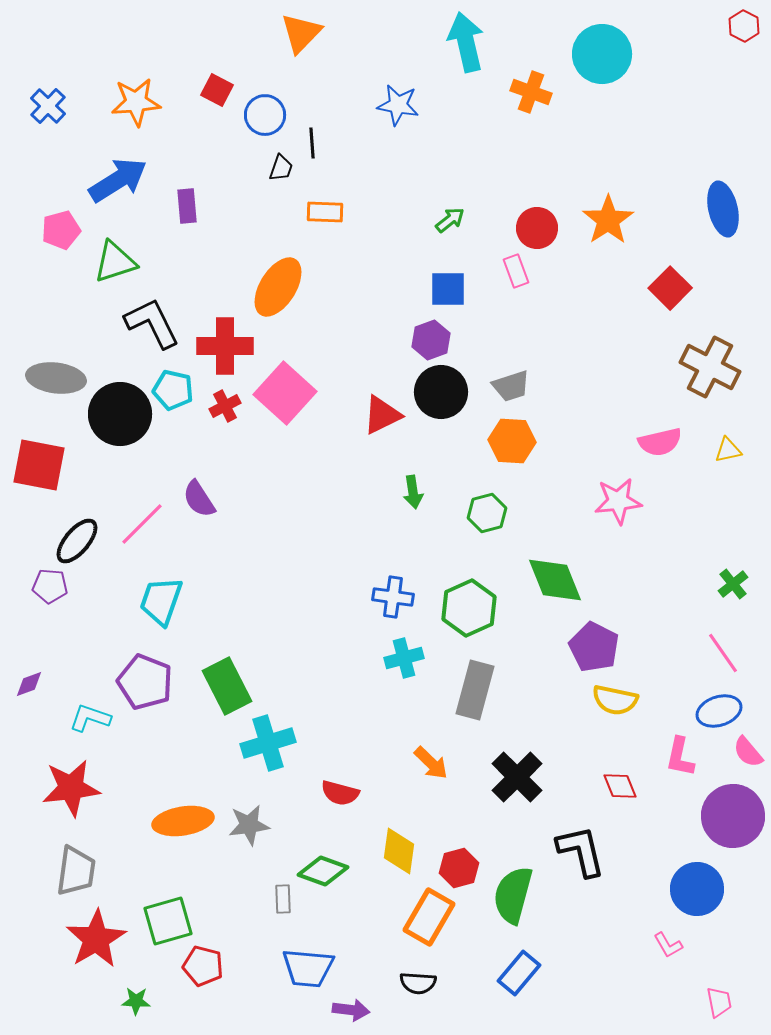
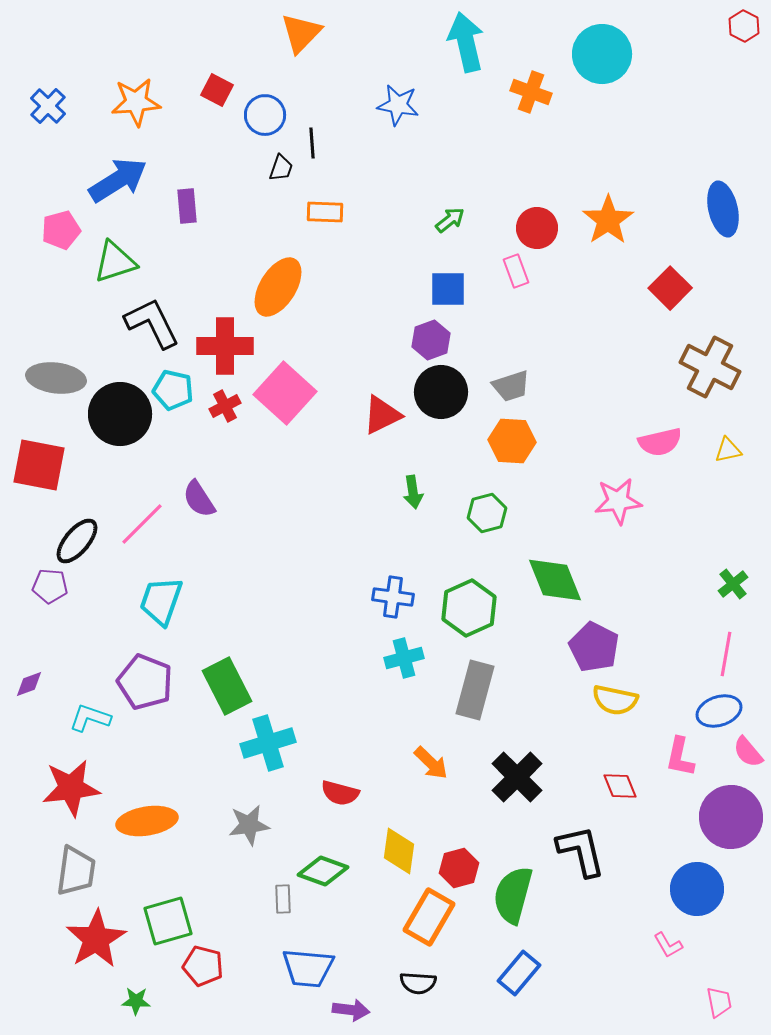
pink line at (723, 653): moved 3 px right, 1 px down; rotated 45 degrees clockwise
purple circle at (733, 816): moved 2 px left, 1 px down
orange ellipse at (183, 821): moved 36 px left
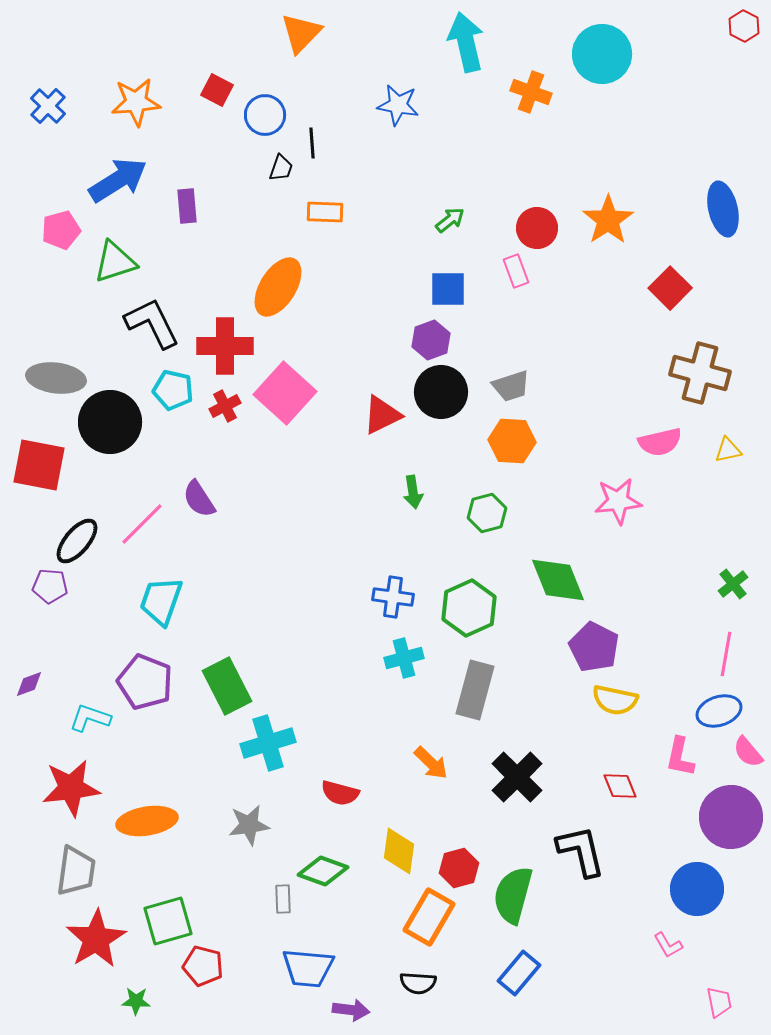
brown cross at (710, 367): moved 10 px left, 6 px down; rotated 12 degrees counterclockwise
black circle at (120, 414): moved 10 px left, 8 px down
green diamond at (555, 580): moved 3 px right
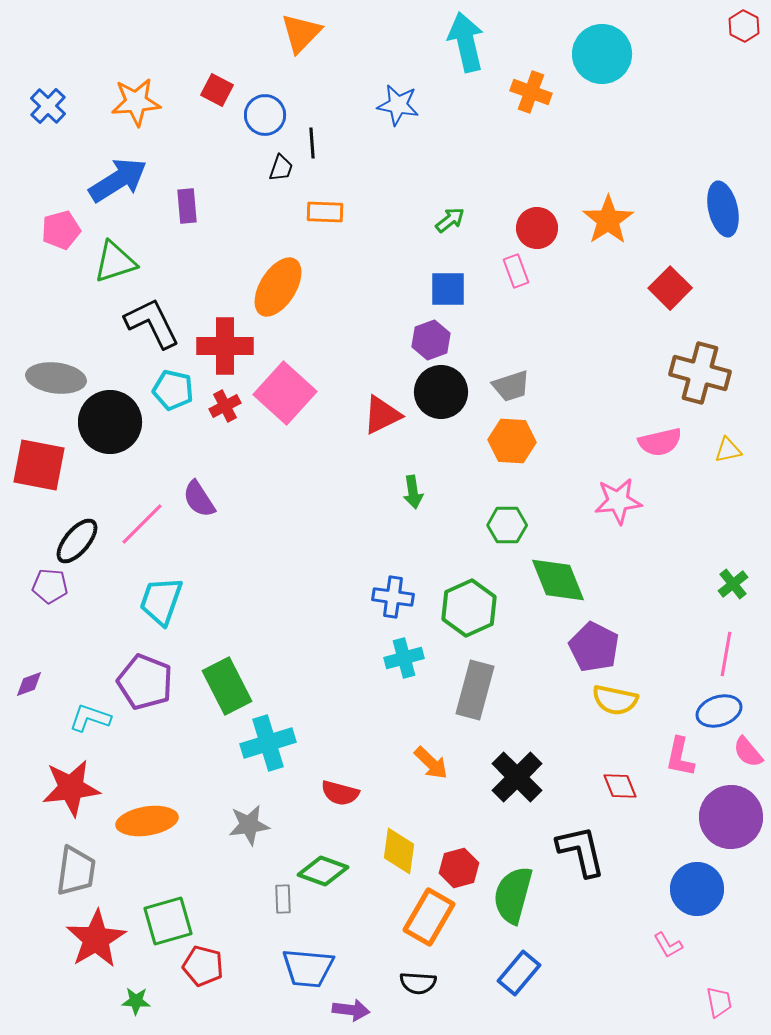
green hexagon at (487, 513): moved 20 px right, 12 px down; rotated 15 degrees clockwise
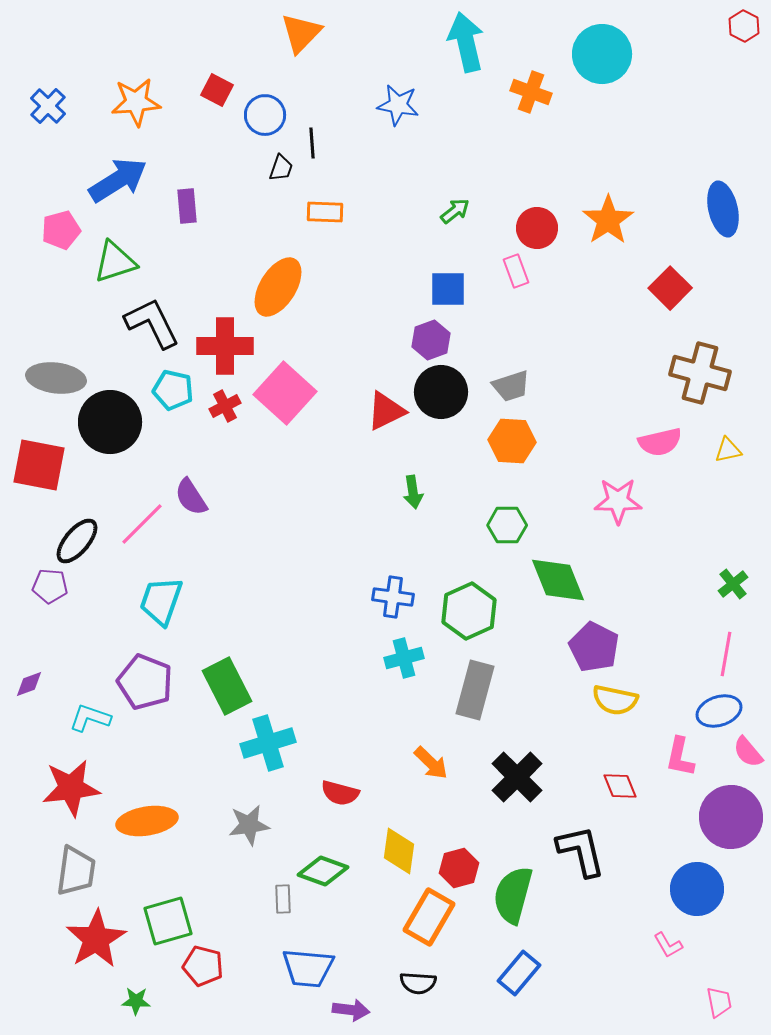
green arrow at (450, 220): moved 5 px right, 9 px up
red triangle at (382, 415): moved 4 px right, 4 px up
purple semicircle at (199, 499): moved 8 px left, 2 px up
pink star at (618, 501): rotated 6 degrees clockwise
green hexagon at (469, 608): moved 3 px down
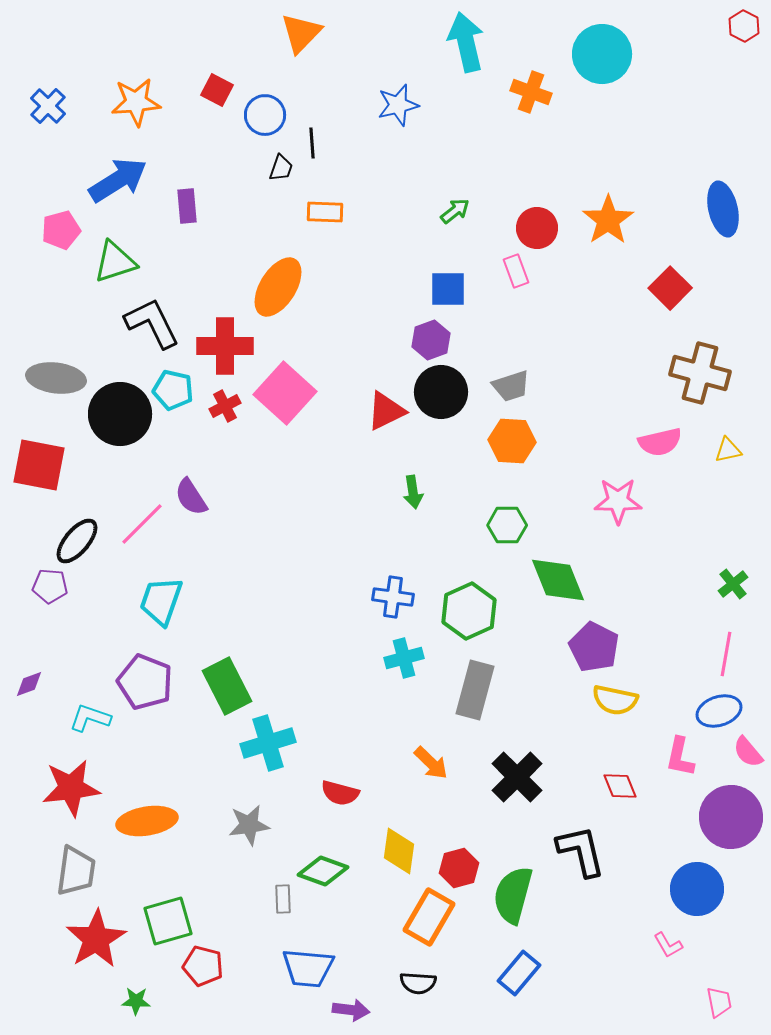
blue star at (398, 105): rotated 24 degrees counterclockwise
black circle at (110, 422): moved 10 px right, 8 px up
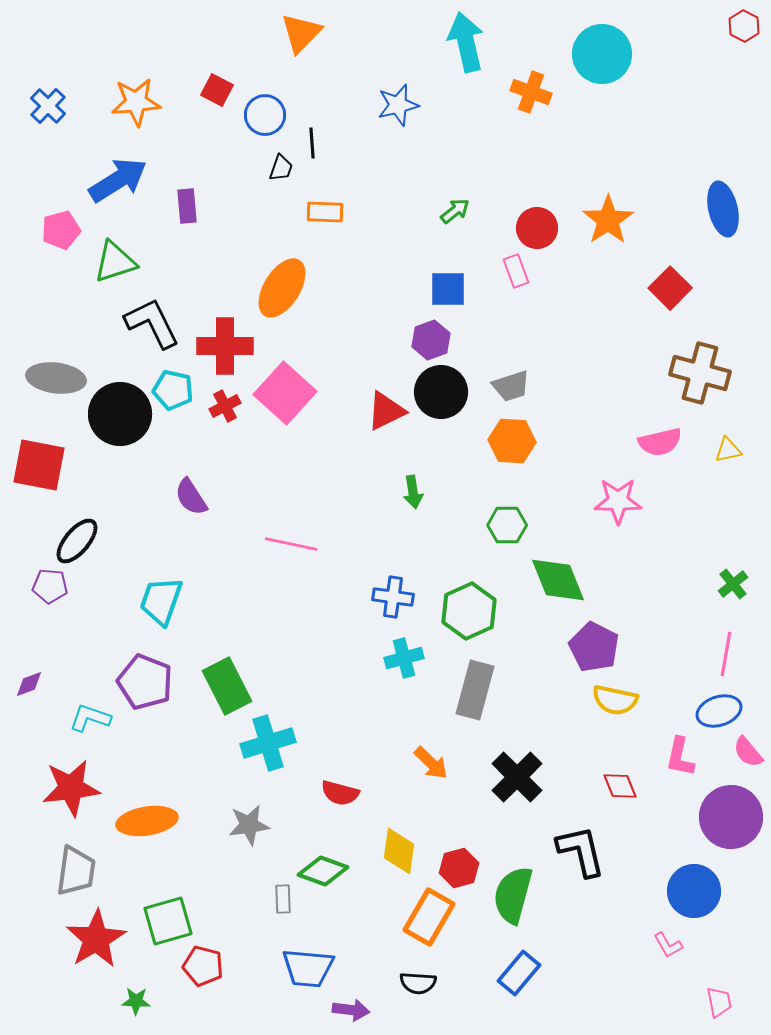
orange ellipse at (278, 287): moved 4 px right, 1 px down
pink line at (142, 524): moved 149 px right, 20 px down; rotated 57 degrees clockwise
blue circle at (697, 889): moved 3 px left, 2 px down
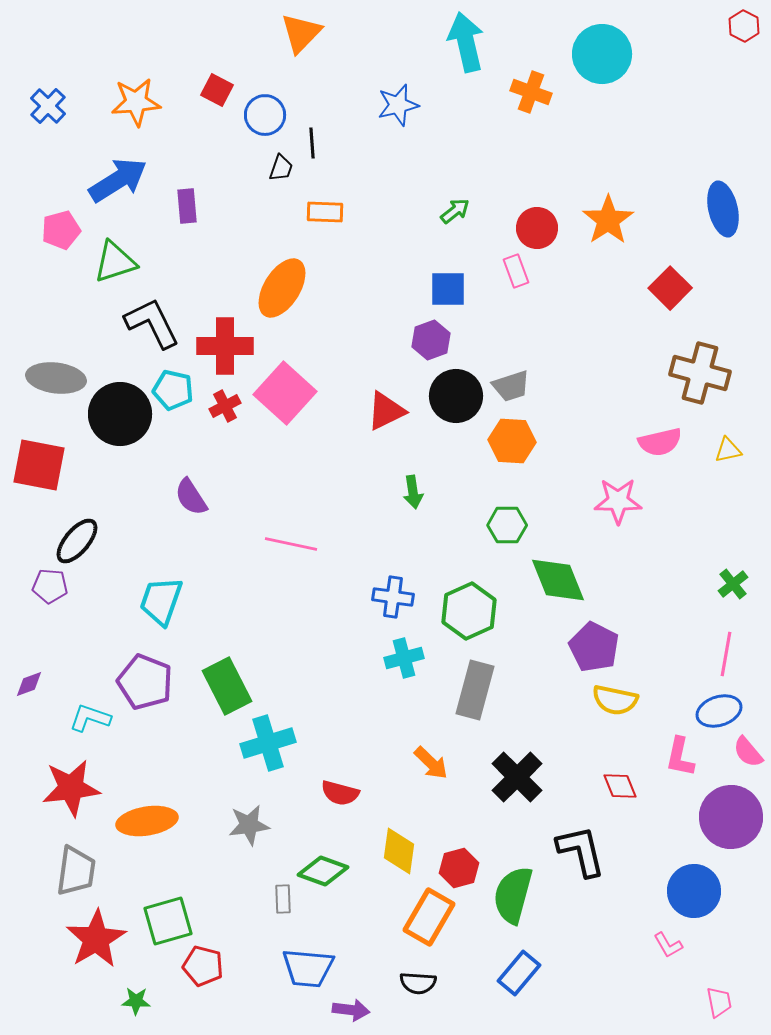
black circle at (441, 392): moved 15 px right, 4 px down
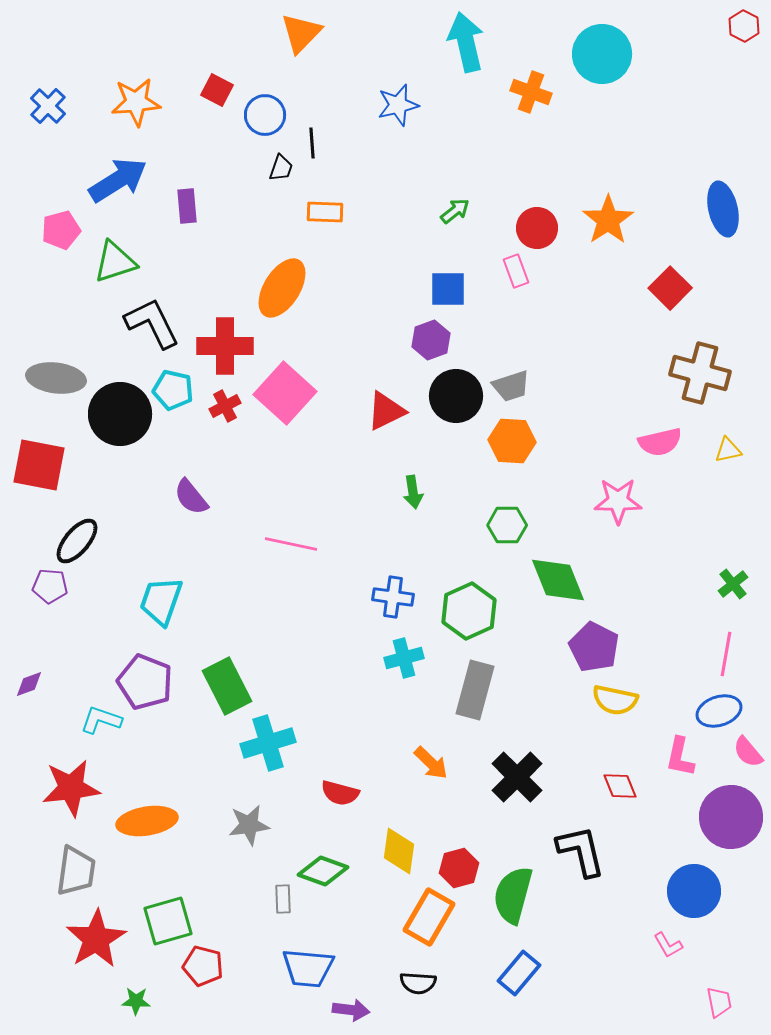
purple semicircle at (191, 497): rotated 6 degrees counterclockwise
cyan L-shape at (90, 718): moved 11 px right, 2 px down
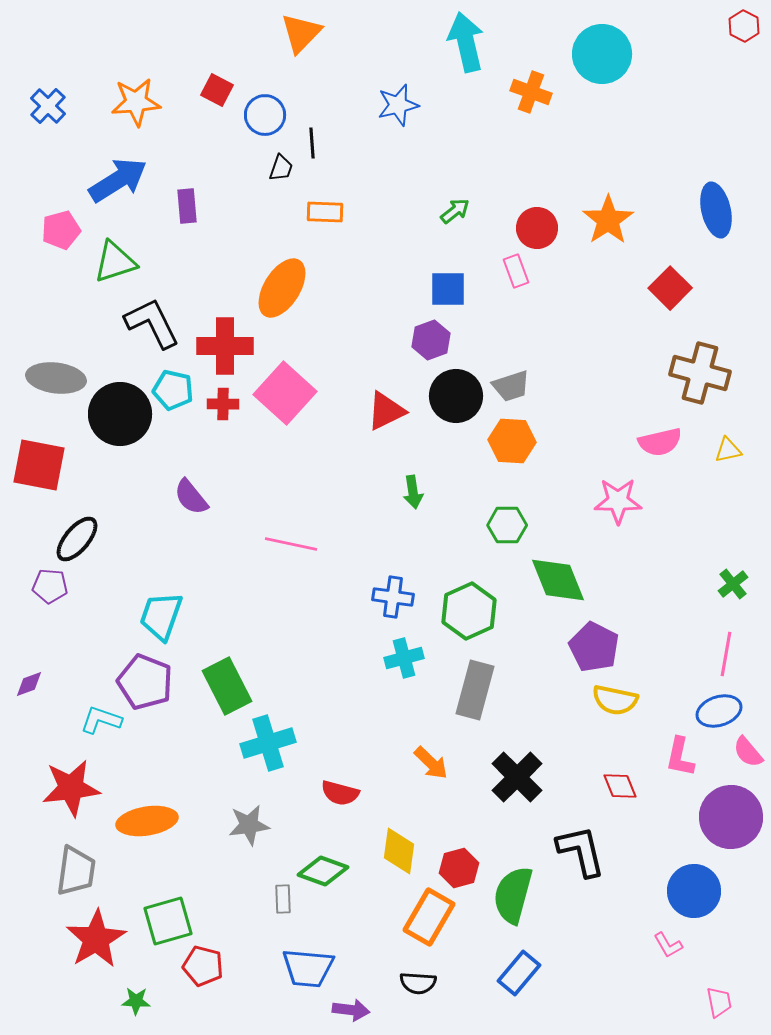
blue ellipse at (723, 209): moved 7 px left, 1 px down
red cross at (225, 406): moved 2 px left, 2 px up; rotated 28 degrees clockwise
black ellipse at (77, 541): moved 2 px up
cyan trapezoid at (161, 601): moved 15 px down
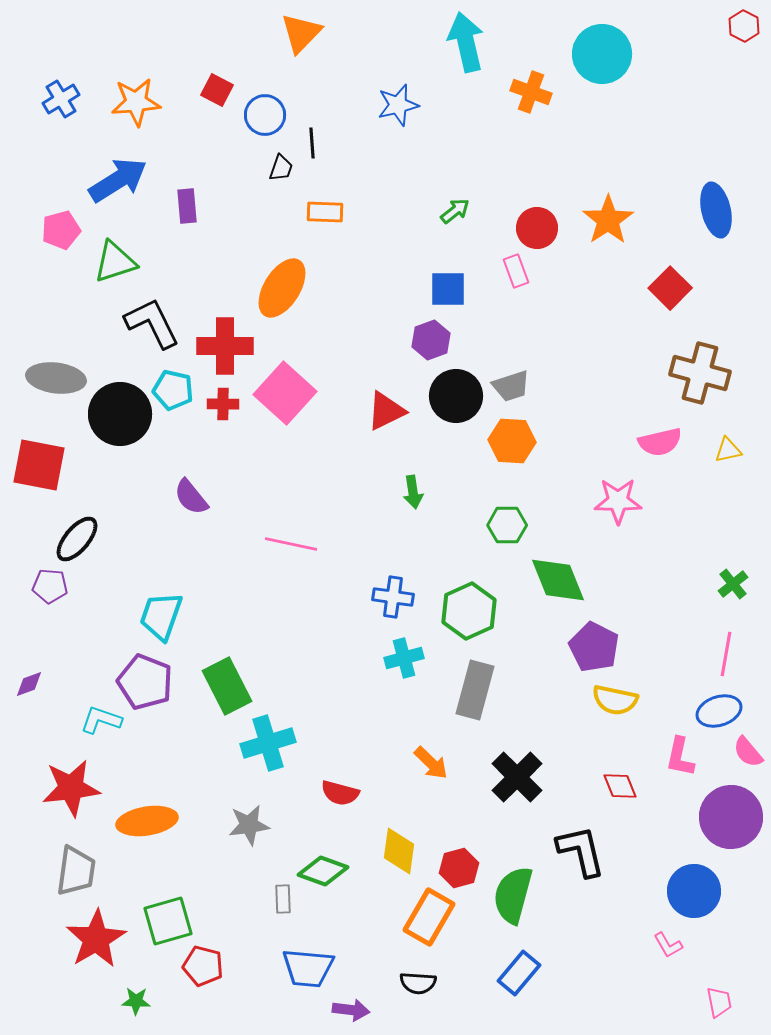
blue cross at (48, 106): moved 13 px right, 7 px up; rotated 15 degrees clockwise
